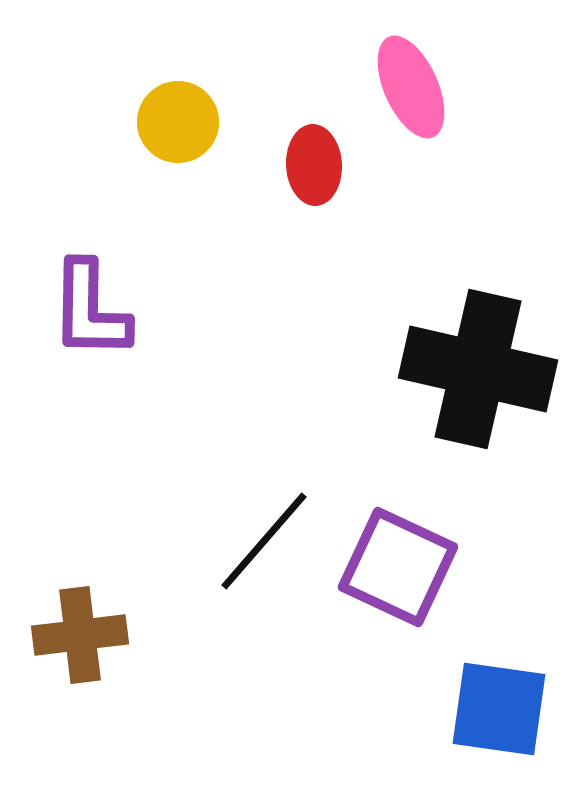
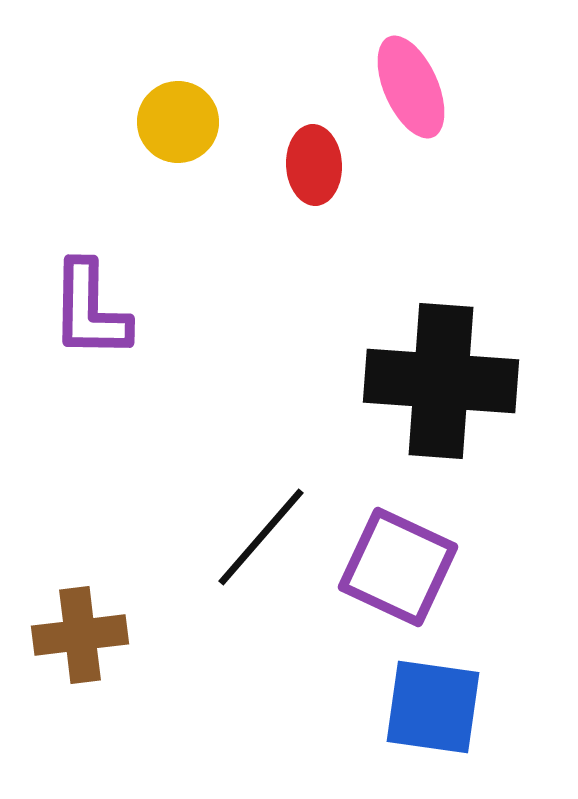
black cross: moved 37 px left, 12 px down; rotated 9 degrees counterclockwise
black line: moved 3 px left, 4 px up
blue square: moved 66 px left, 2 px up
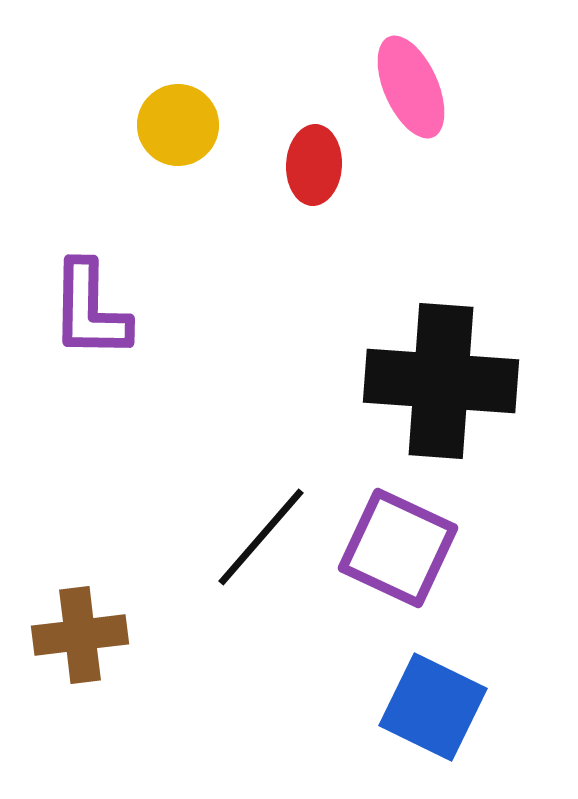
yellow circle: moved 3 px down
red ellipse: rotated 6 degrees clockwise
purple square: moved 19 px up
blue square: rotated 18 degrees clockwise
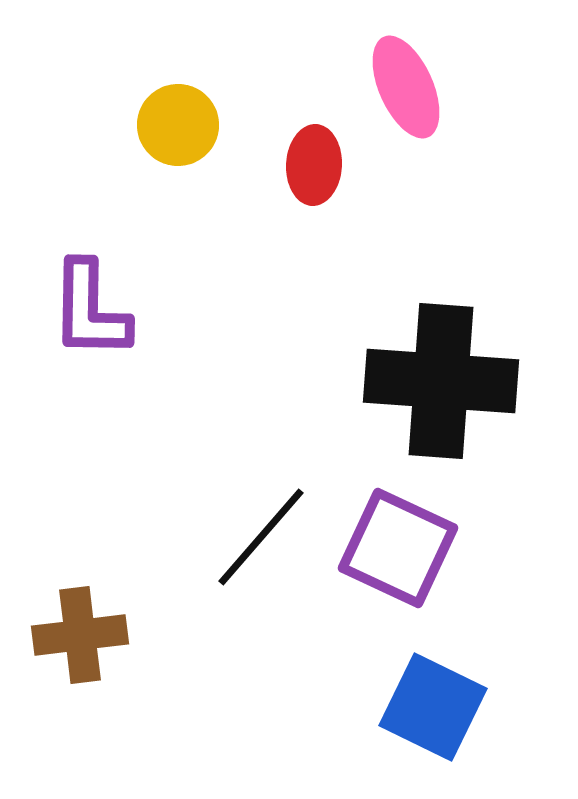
pink ellipse: moved 5 px left
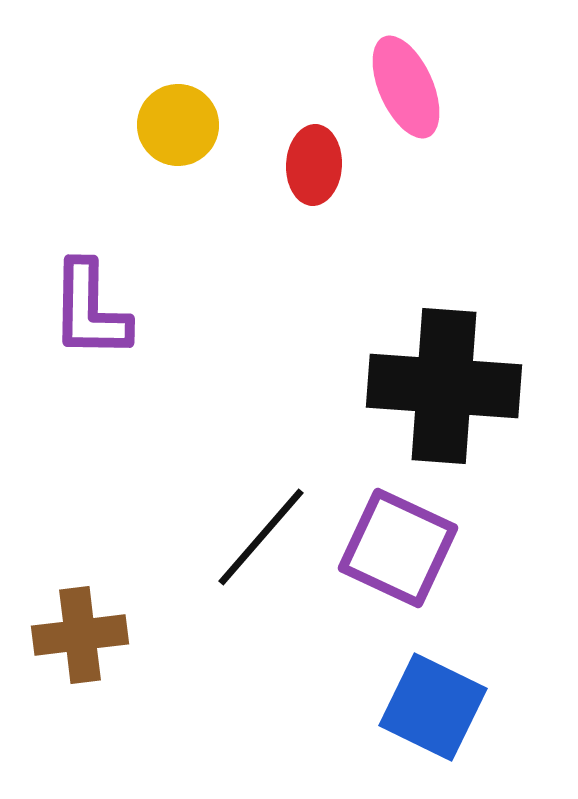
black cross: moved 3 px right, 5 px down
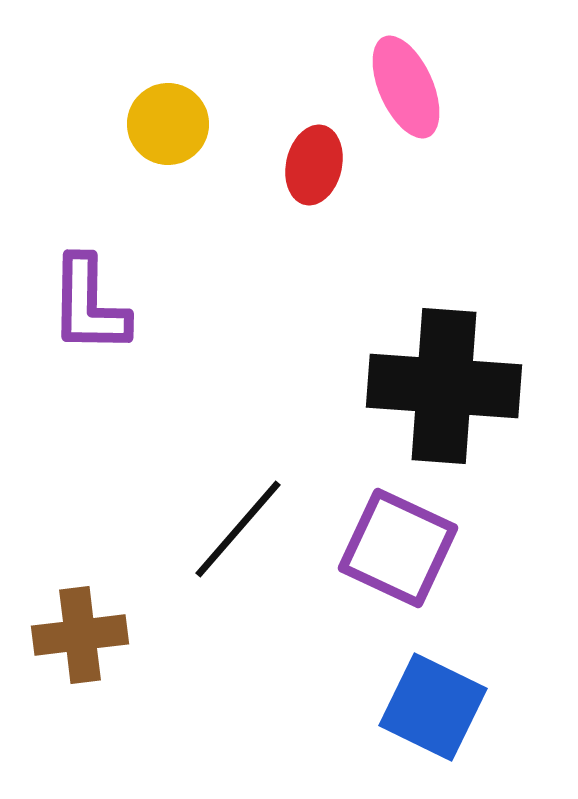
yellow circle: moved 10 px left, 1 px up
red ellipse: rotated 10 degrees clockwise
purple L-shape: moved 1 px left, 5 px up
black line: moved 23 px left, 8 px up
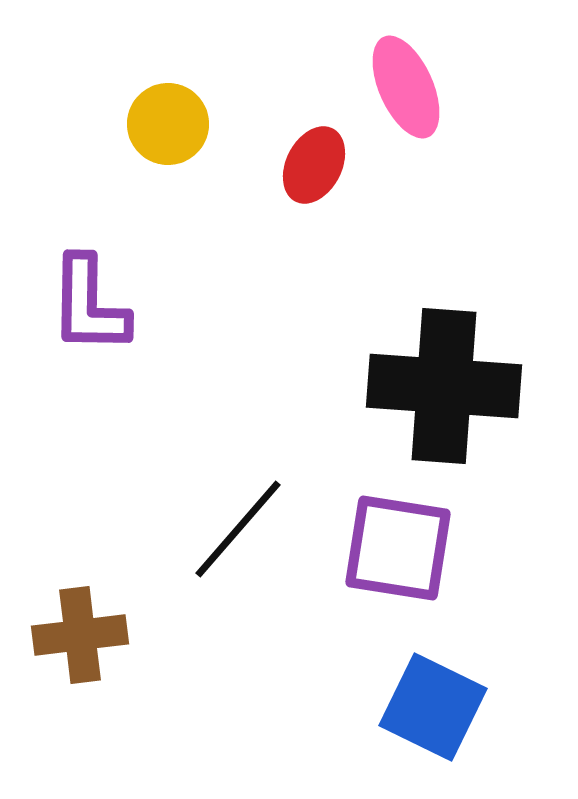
red ellipse: rotated 14 degrees clockwise
purple square: rotated 16 degrees counterclockwise
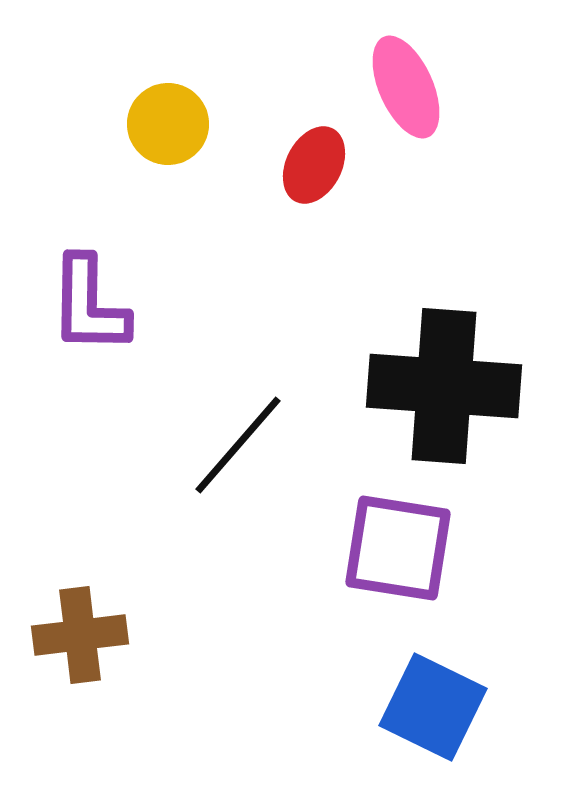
black line: moved 84 px up
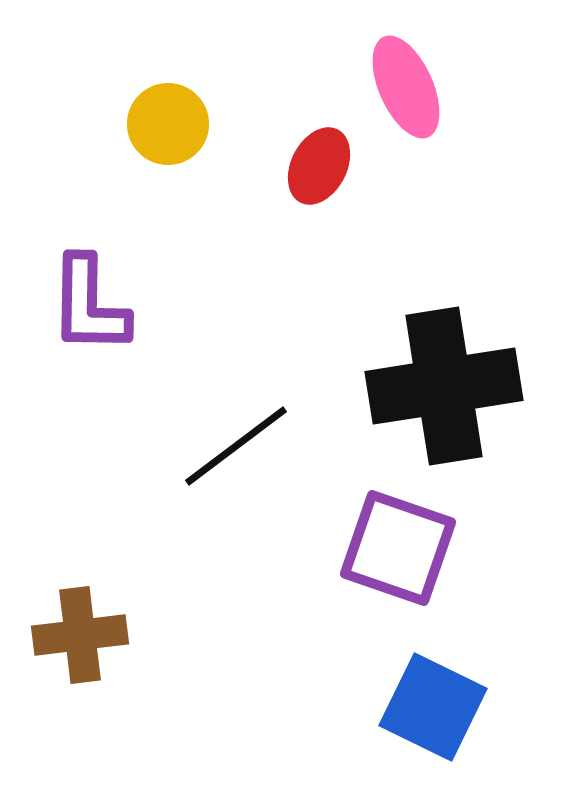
red ellipse: moved 5 px right, 1 px down
black cross: rotated 13 degrees counterclockwise
black line: moved 2 px left, 1 px down; rotated 12 degrees clockwise
purple square: rotated 10 degrees clockwise
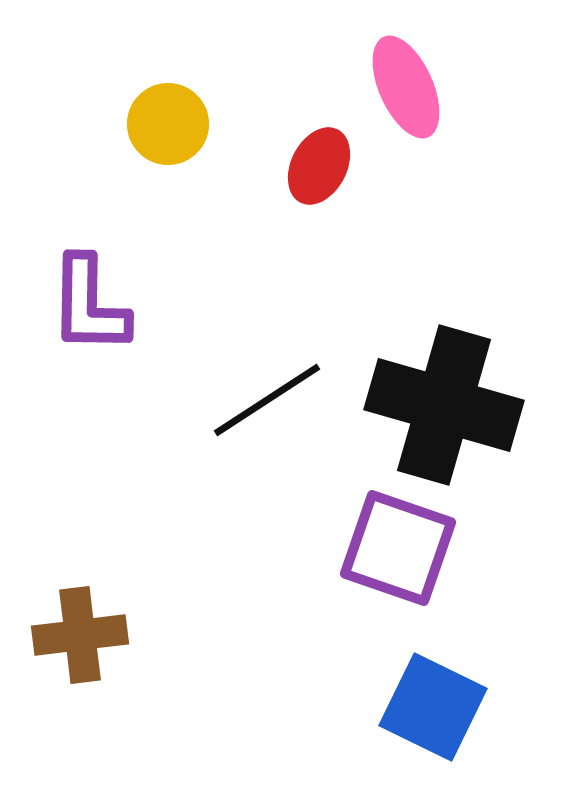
black cross: moved 19 px down; rotated 25 degrees clockwise
black line: moved 31 px right, 46 px up; rotated 4 degrees clockwise
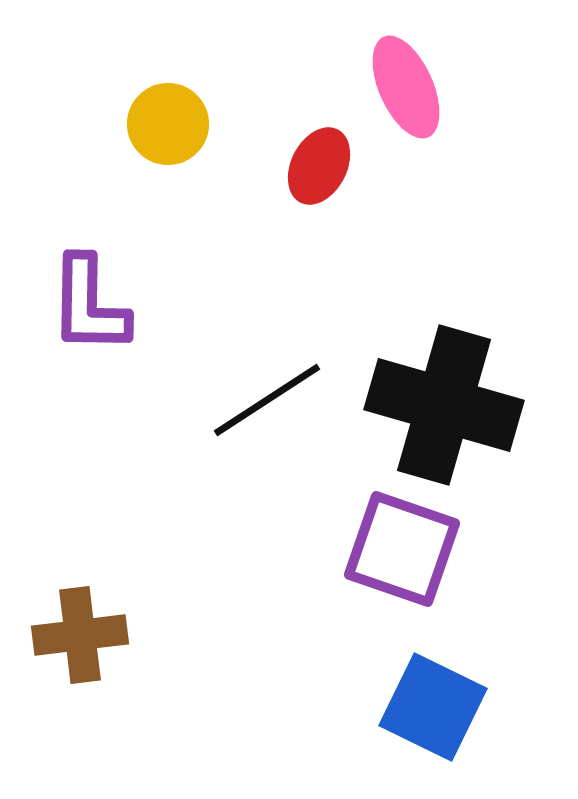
purple square: moved 4 px right, 1 px down
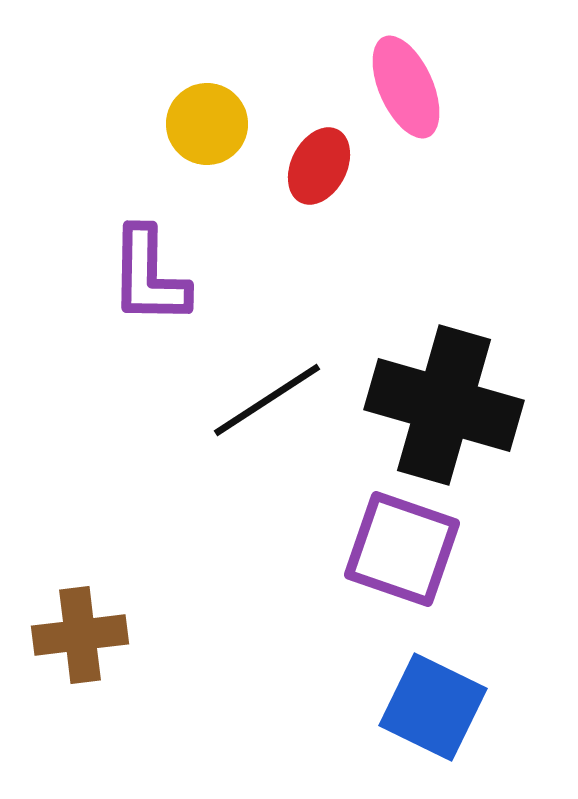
yellow circle: moved 39 px right
purple L-shape: moved 60 px right, 29 px up
